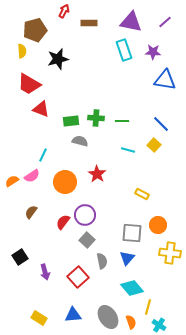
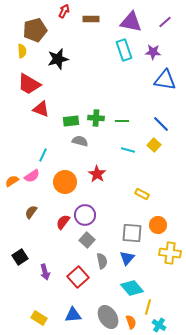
brown rectangle at (89, 23): moved 2 px right, 4 px up
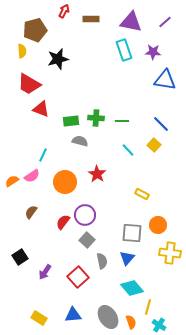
cyan line at (128, 150): rotated 32 degrees clockwise
purple arrow at (45, 272): rotated 49 degrees clockwise
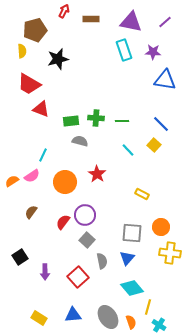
orange circle at (158, 225): moved 3 px right, 2 px down
purple arrow at (45, 272): rotated 35 degrees counterclockwise
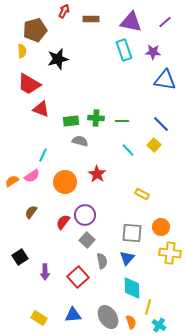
cyan diamond at (132, 288): rotated 40 degrees clockwise
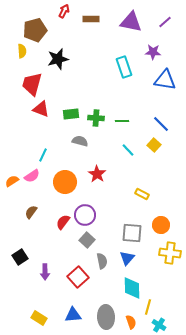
cyan rectangle at (124, 50): moved 17 px down
red trapezoid at (29, 84): moved 3 px right; rotated 75 degrees clockwise
green rectangle at (71, 121): moved 7 px up
orange circle at (161, 227): moved 2 px up
gray ellipse at (108, 317): moved 2 px left; rotated 30 degrees clockwise
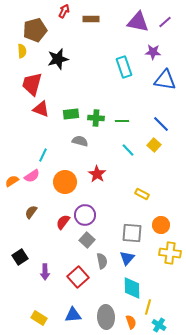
purple triangle at (131, 22): moved 7 px right
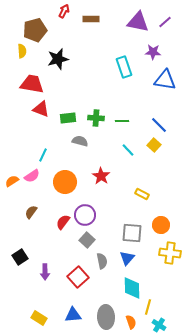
red trapezoid at (32, 84): rotated 85 degrees clockwise
green rectangle at (71, 114): moved 3 px left, 4 px down
blue line at (161, 124): moved 2 px left, 1 px down
red star at (97, 174): moved 4 px right, 2 px down
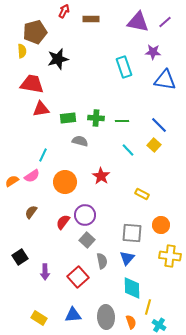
brown pentagon at (35, 30): moved 2 px down
red triangle at (41, 109): rotated 30 degrees counterclockwise
yellow cross at (170, 253): moved 3 px down
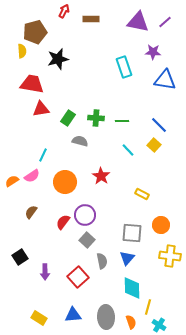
green rectangle at (68, 118): rotated 49 degrees counterclockwise
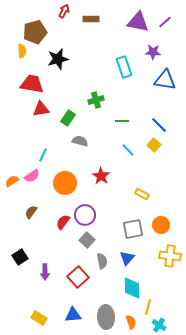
green cross at (96, 118): moved 18 px up; rotated 21 degrees counterclockwise
orange circle at (65, 182): moved 1 px down
gray square at (132, 233): moved 1 px right, 4 px up; rotated 15 degrees counterclockwise
